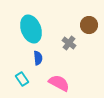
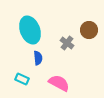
brown circle: moved 5 px down
cyan ellipse: moved 1 px left, 1 px down
gray cross: moved 2 px left
cyan rectangle: rotated 32 degrees counterclockwise
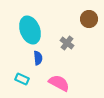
brown circle: moved 11 px up
